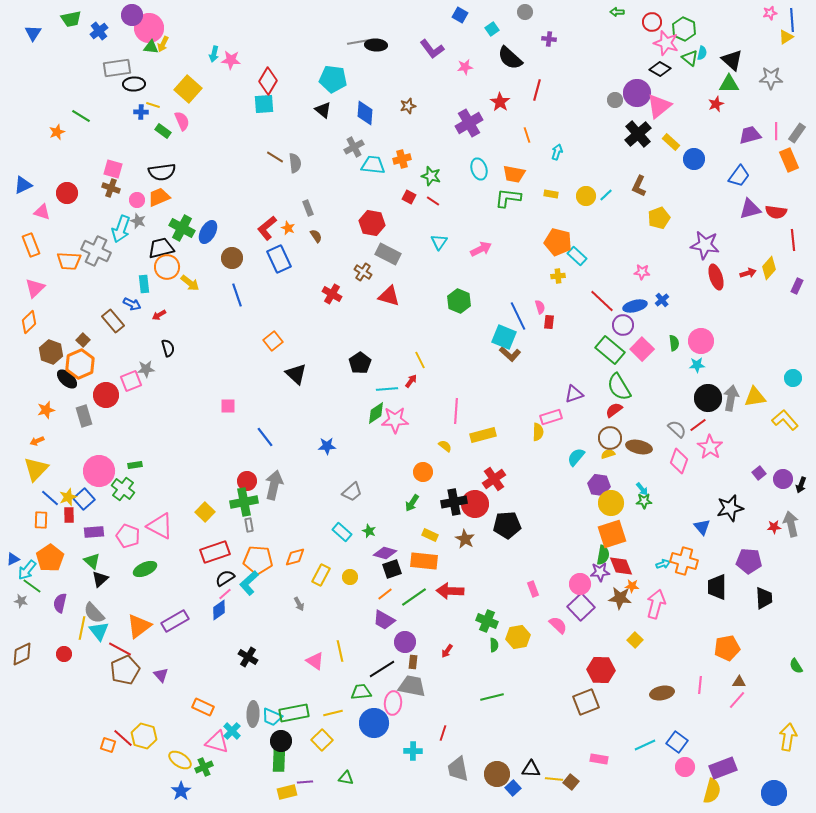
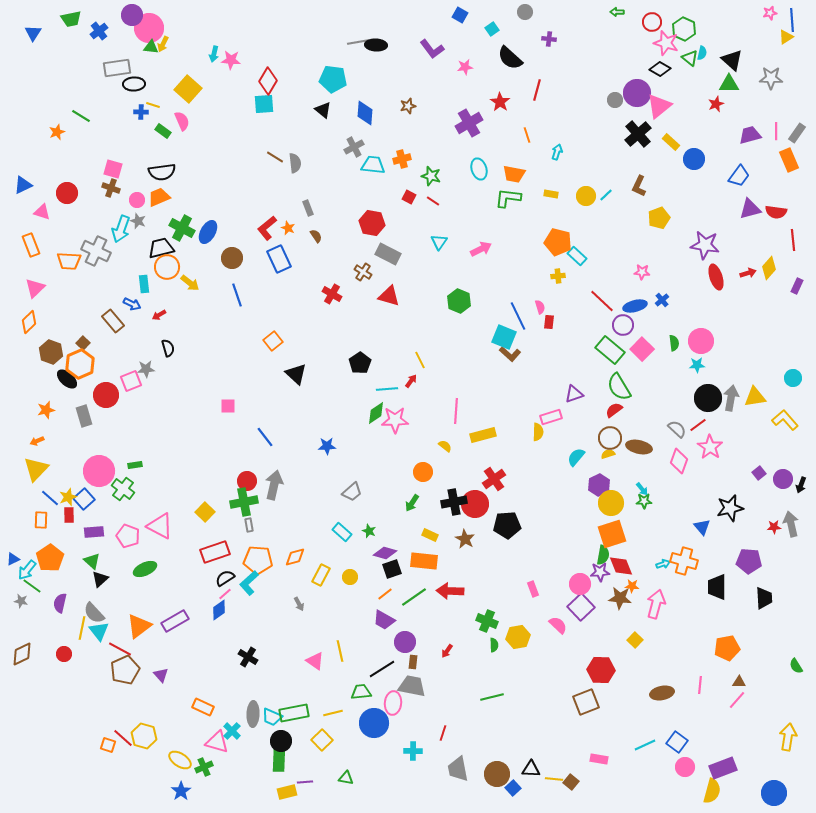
brown square at (83, 340): moved 3 px down
purple hexagon at (599, 485): rotated 25 degrees clockwise
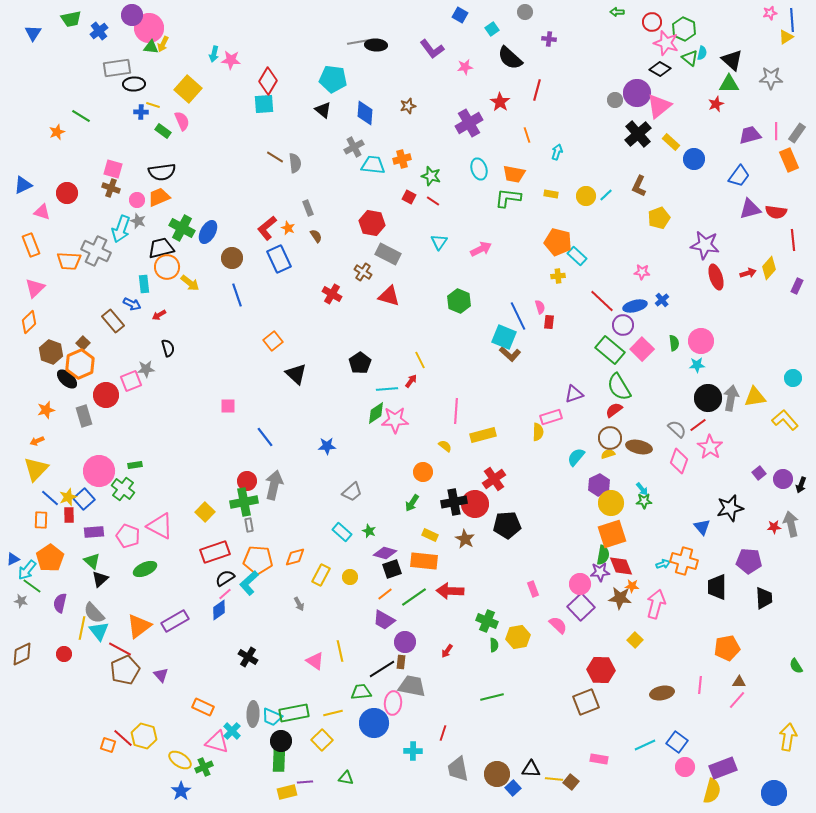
brown rectangle at (413, 662): moved 12 px left
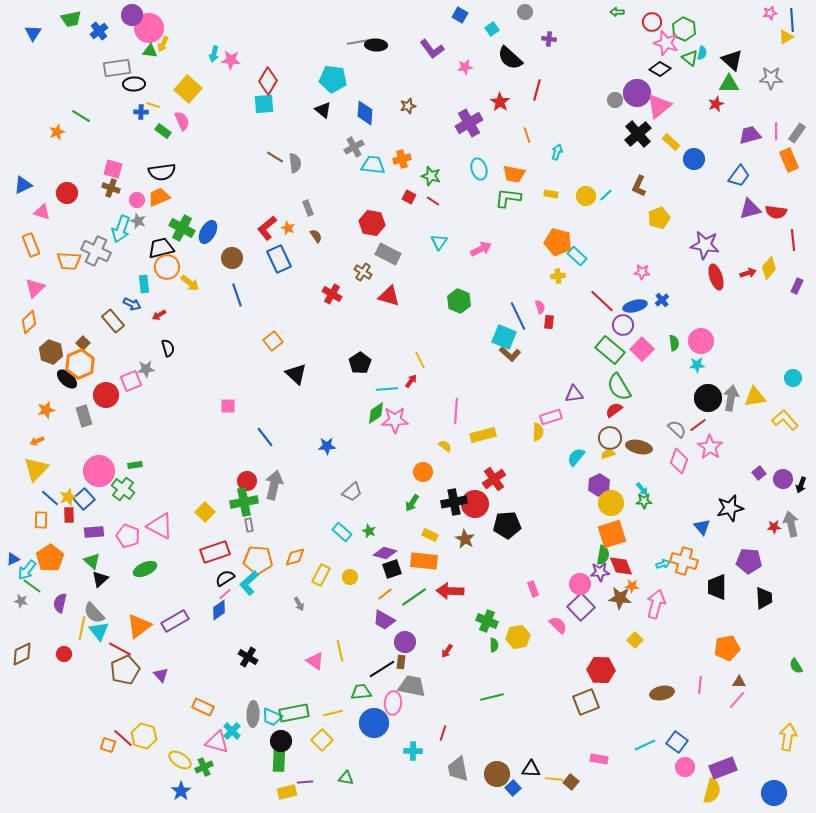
green triangle at (151, 47): moved 1 px left, 4 px down
purple triangle at (574, 394): rotated 12 degrees clockwise
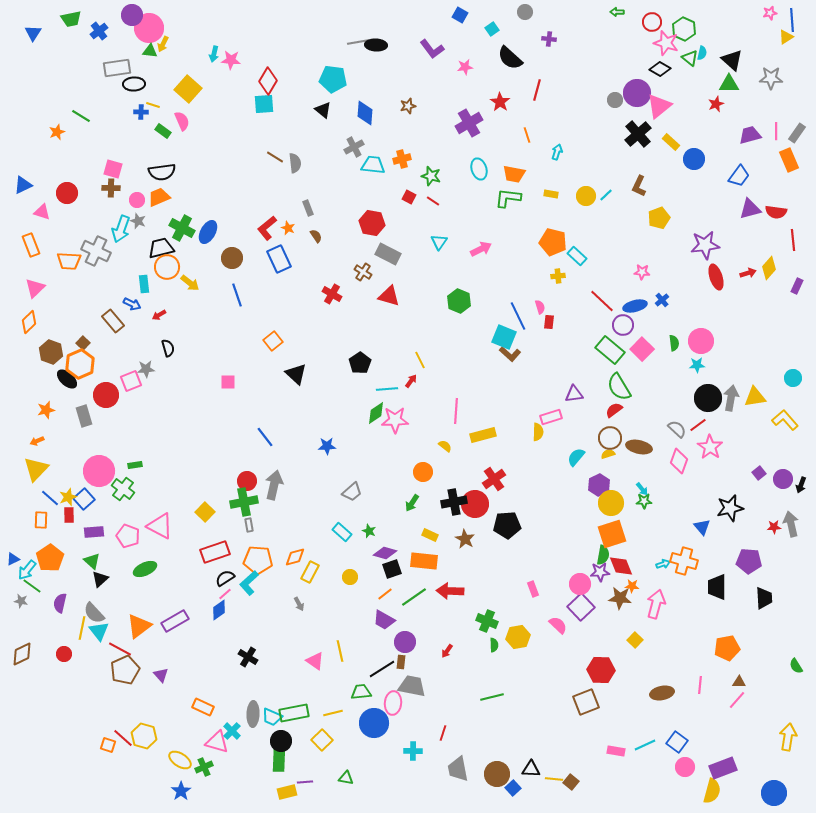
brown cross at (111, 188): rotated 18 degrees counterclockwise
orange pentagon at (558, 242): moved 5 px left
purple star at (705, 245): rotated 16 degrees counterclockwise
pink square at (228, 406): moved 24 px up
yellow rectangle at (321, 575): moved 11 px left, 3 px up
pink rectangle at (599, 759): moved 17 px right, 8 px up
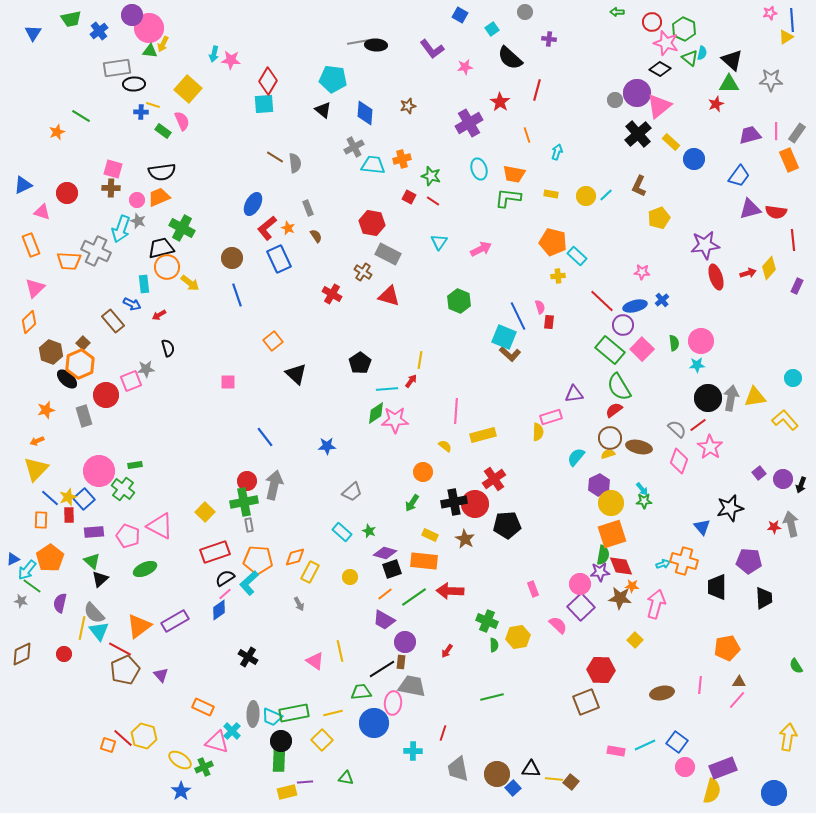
gray star at (771, 78): moved 2 px down
blue ellipse at (208, 232): moved 45 px right, 28 px up
yellow line at (420, 360): rotated 36 degrees clockwise
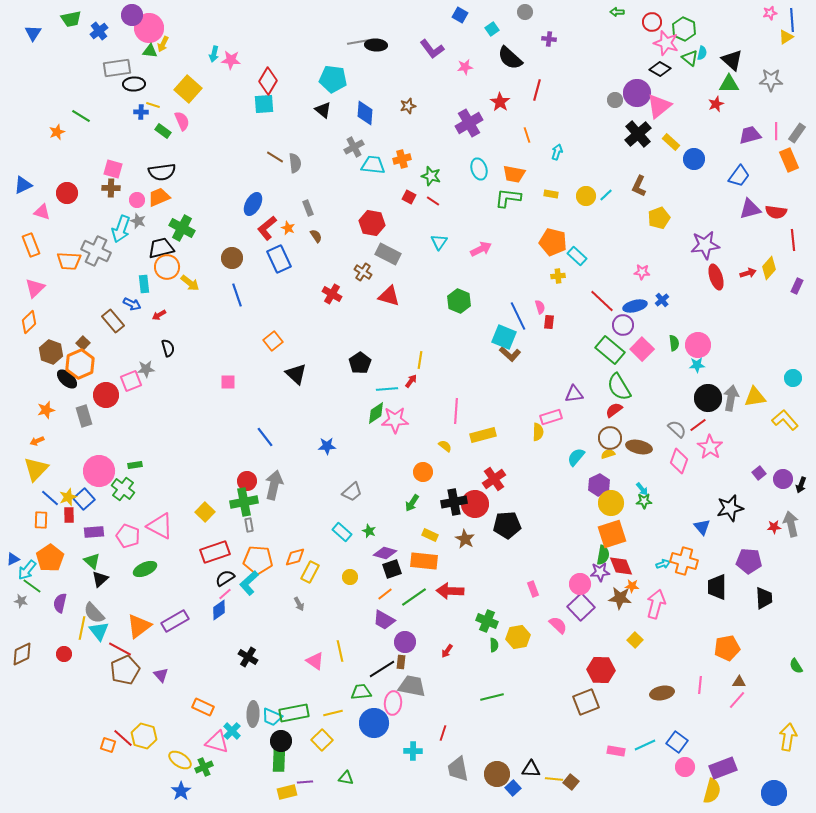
pink circle at (701, 341): moved 3 px left, 4 px down
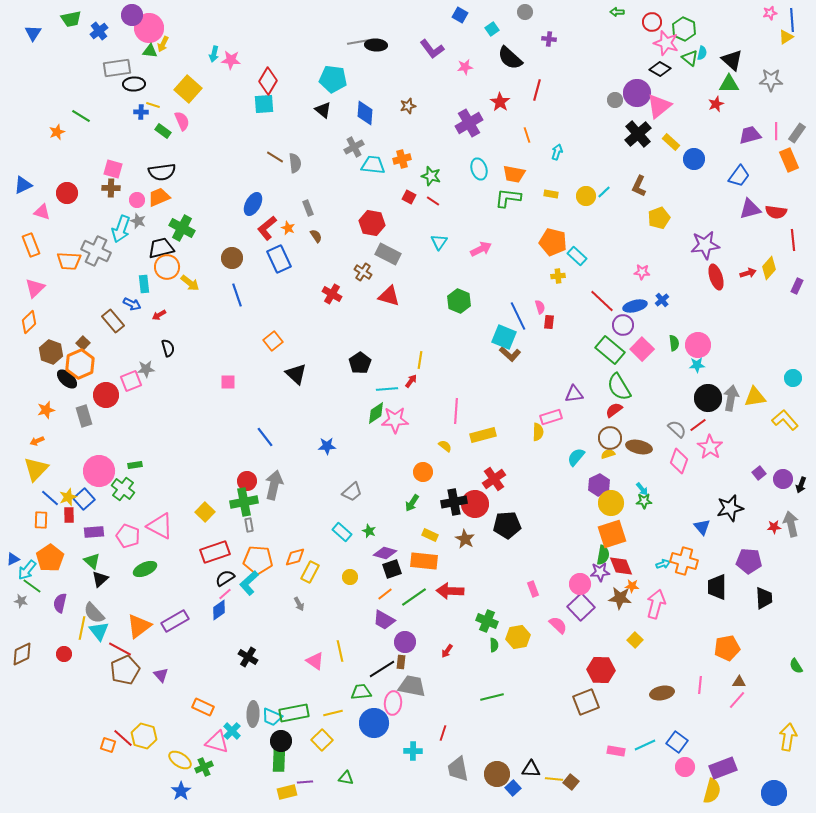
cyan line at (606, 195): moved 2 px left, 3 px up
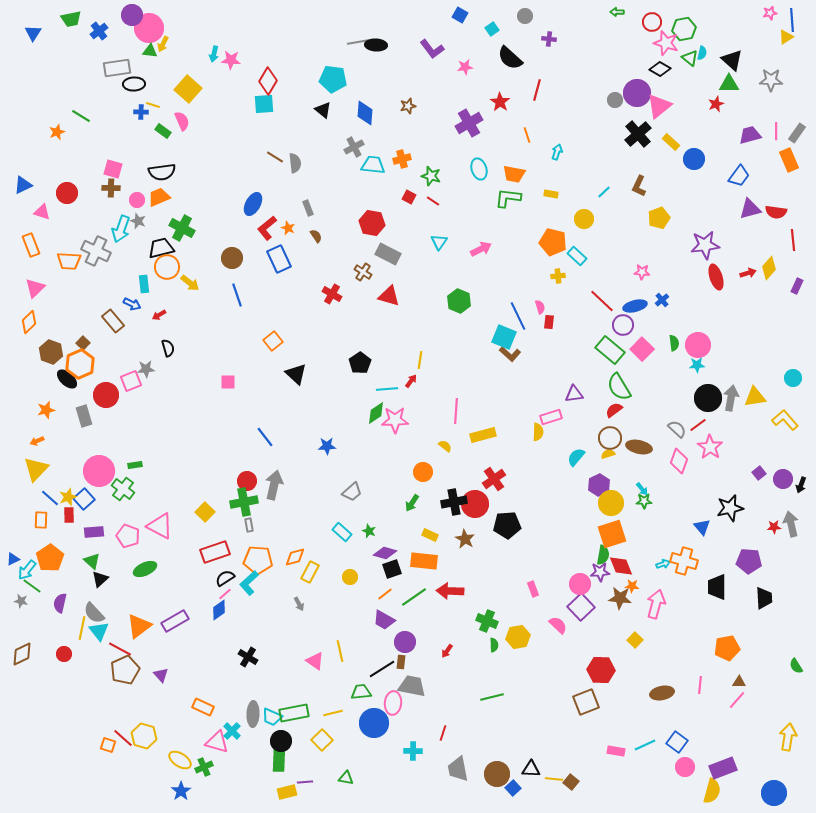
gray circle at (525, 12): moved 4 px down
green hexagon at (684, 29): rotated 25 degrees clockwise
yellow circle at (586, 196): moved 2 px left, 23 px down
